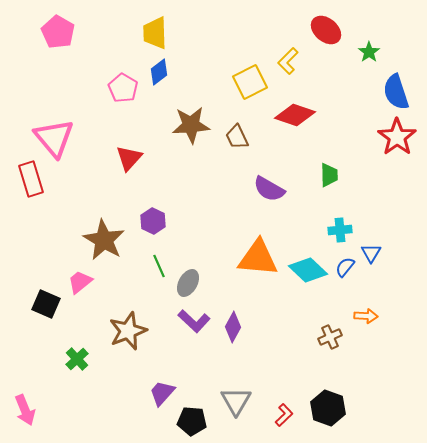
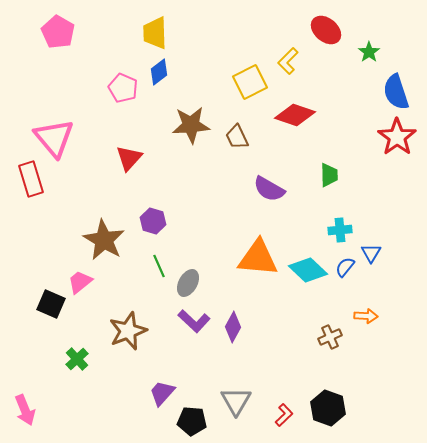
pink pentagon at (123, 88): rotated 8 degrees counterclockwise
purple hexagon at (153, 221): rotated 10 degrees counterclockwise
black square at (46, 304): moved 5 px right
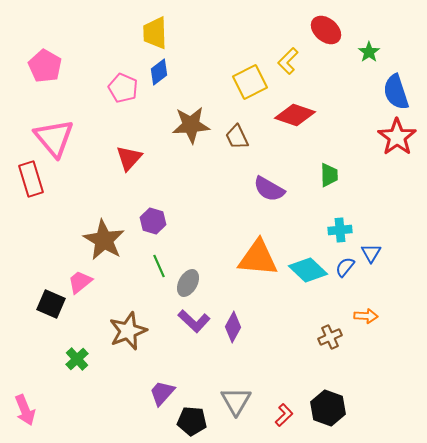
pink pentagon at (58, 32): moved 13 px left, 34 px down
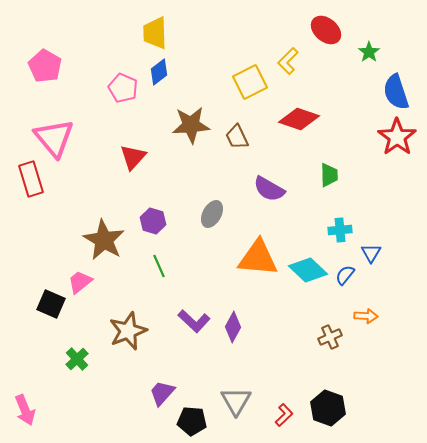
red diamond at (295, 115): moved 4 px right, 4 px down
red triangle at (129, 158): moved 4 px right, 1 px up
blue semicircle at (345, 267): moved 8 px down
gray ellipse at (188, 283): moved 24 px right, 69 px up
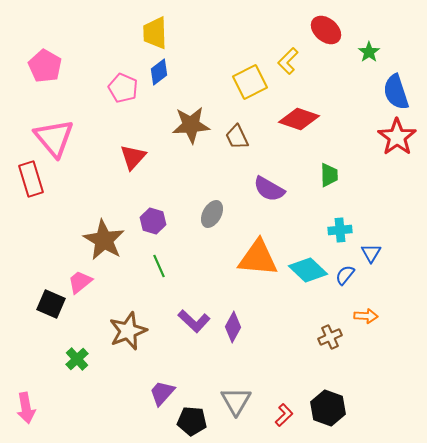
pink arrow at (25, 410): moved 1 px right, 2 px up; rotated 12 degrees clockwise
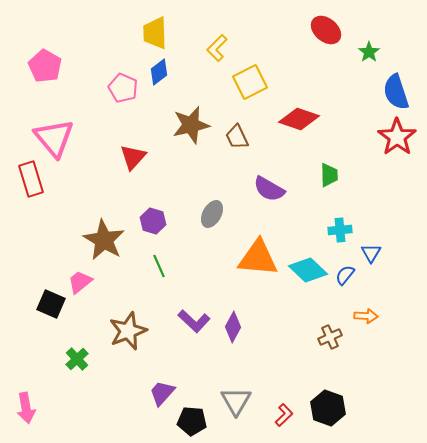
yellow L-shape at (288, 61): moved 71 px left, 13 px up
brown star at (191, 125): rotated 9 degrees counterclockwise
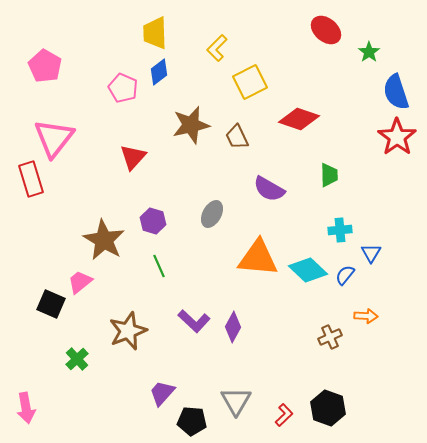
pink triangle at (54, 138): rotated 18 degrees clockwise
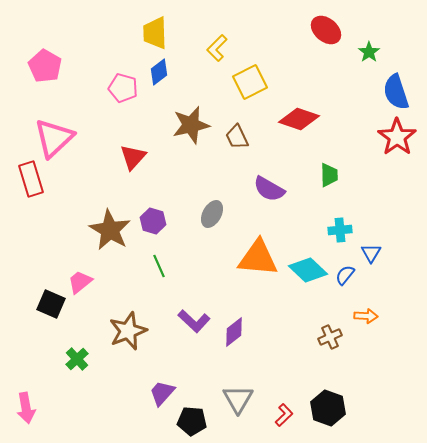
pink pentagon at (123, 88): rotated 8 degrees counterclockwise
pink triangle at (54, 138): rotated 9 degrees clockwise
brown star at (104, 240): moved 6 px right, 10 px up
purple diamond at (233, 327): moved 1 px right, 5 px down; rotated 24 degrees clockwise
gray triangle at (236, 401): moved 2 px right, 2 px up
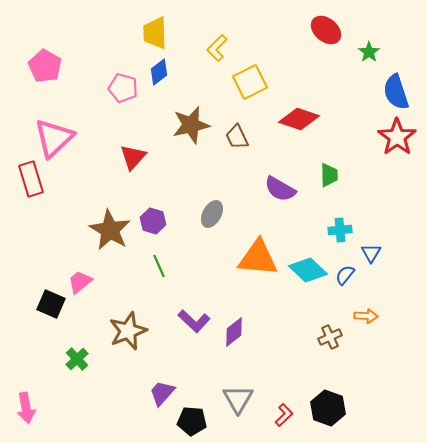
purple semicircle at (269, 189): moved 11 px right
